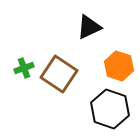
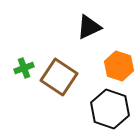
brown square: moved 3 px down
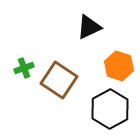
brown square: moved 3 px down
black hexagon: rotated 12 degrees clockwise
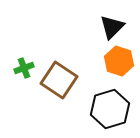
black triangle: moved 23 px right; rotated 20 degrees counterclockwise
orange hexagon: moved 5 px up
black hexagon: rotated 12 degrees clockwise
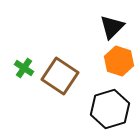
green cross: rotated 36 degrees counterclockwise
brown square: moved 1 px right, 4 px up
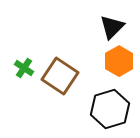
orange hexagon: rotated 12 degrees clockwise
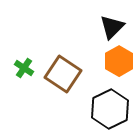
brown square: moved 3 px right, 2 px up
black hexagon: rotated 9 degrees counterclockwise
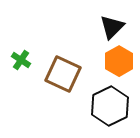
green cross: moved 3 px left, 8 px up
brown square: rotated 9 degrees counterclockwise
black hexagon: moved 3 px up
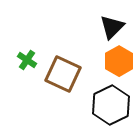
green cross: moved 6 px right
black hexagon: moved 1 px right, 1 px up
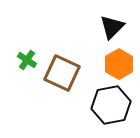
orange hexagon: moved 3 px down
brown square: moved 1 px left, 1 px up
black hexagon: rotated 15 degrees clockwise
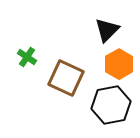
black triangle: moved 5 px left, 3 px down
green cross: moved 3 px up
brown square: moved 4 px right, 5 px down
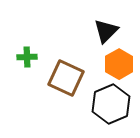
black triangle: moved 1 px left, 1 px down
green cross: rotated 36 degrees counterclockwise
black hexagon: moved 1 px up; rotated 12 degrees counterclockwise
